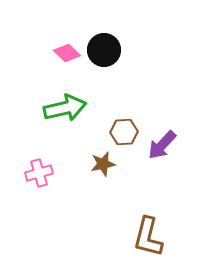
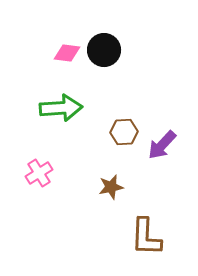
pink diamond: rotated 36 degrees counterclockwise
green arrow: moved 4 px left; rotated 9 degrees clockwise
brown star: moved 8 px right, 23 px down
pink cross: rotated 16 degrees counterclockwise
brown L-shape: moved 2 px left; rotated 12 degrees counterclockwise
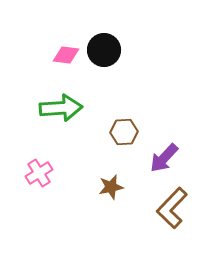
pink diamond: moved 1 px left, 2 px down
purple arrow: moved 2 px right, 13 px down
brown L-shape: moved 26 px right, 29 px up; rotated 42 degrees clockwise
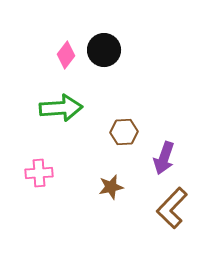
pink diamond: rotated 60 degrees counterclockwise
purple arrow: rotated 24 degrees counterclockwise
pink cross: rotated 28 degrees clockwise
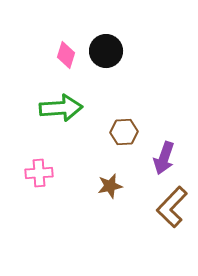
black circle: moved 2 px right, 1 px down
pink diamond: rotated 20 degrees counterclockwise
brown star: moved 1 px left, 1 px up
brown L-shape: moved 1 px up
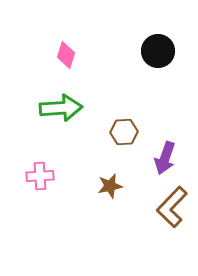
black circle: moved 52 px right
purple arrow: moved 1 px right
pink cross: moved 1 px right, 3 px down
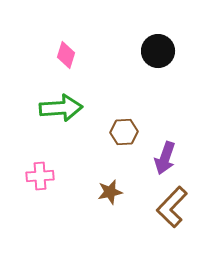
brown star: moved 6 px down
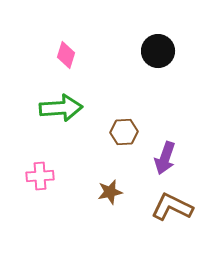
brown L-shape: rotated 72 degrees clockwise
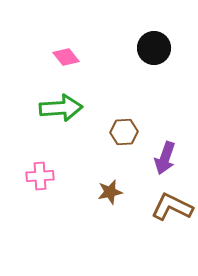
black circle: moved 4 px left, 3 px up
pink diamond: moved 2 px down; rotated 56 degrees counterclockwise
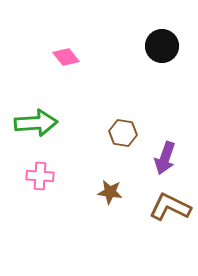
black circle: moved 8 px right, 2 px up
green arrow: moved 25 px left, 15 px down
brown hexagon: moved 1 px left, 1 px down; rotated 12 degrees clockwise
pink cross: rotated 8 degrees clockwise
brown star: rotated 20 degrees clockwise
brown L-shape: moved 2 px left
